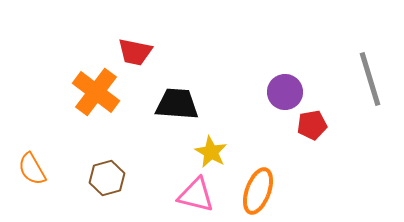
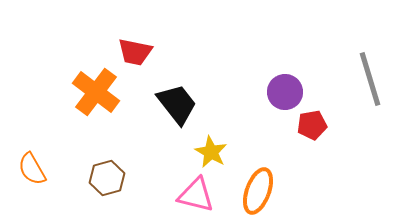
black trapezoid: rotated 48 degrees clockwise
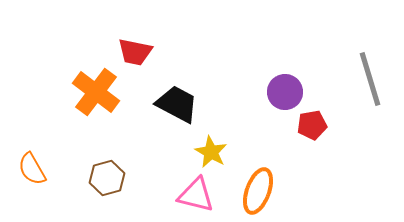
black trapezoid: rotated 24 degrees counterclockwise
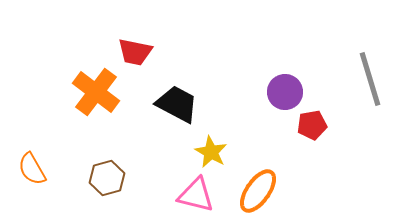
orange ellipse: rotated 15 degrees clockwise
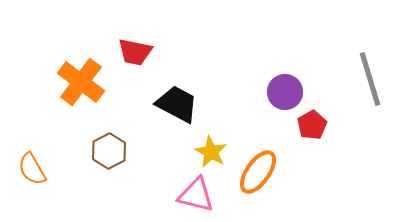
orange cross: moved 15 px left, 10 px up
red pentagon: rotated 20 degrees counterclockwise
brown hexagon: moved 2 px right, 27 px up; rotated 12 degrees counterclockwise
orange ellipse: moved 19 px up
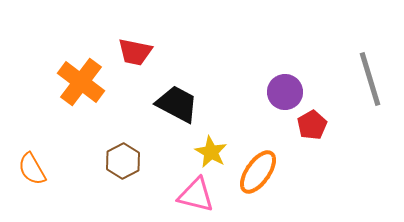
brown hexagon: moved 14 px right, 10 px down
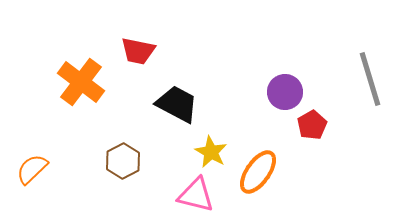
red trapezoid: moved 3 px right, 1 px up
orange semicircle: rotated 76 degrees clockwise
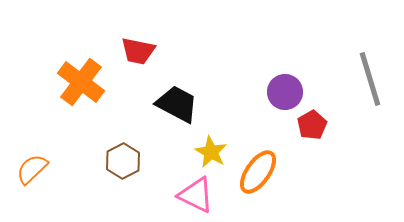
pink triangle: rotated 12 degrees clockwise
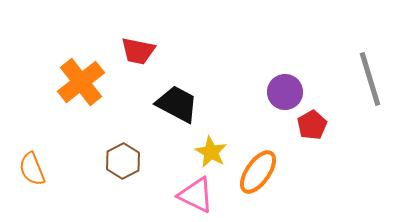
orange cross: rotated 15 degrees clockwise
orange semicircle: rotated 68 degrees counterclockwise
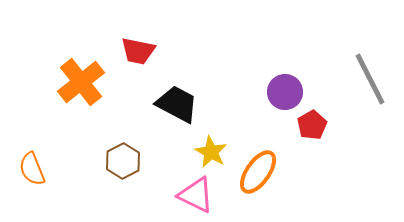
gray line: rotated 10 degrees counterclockwise
